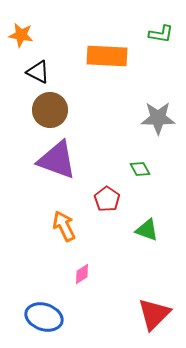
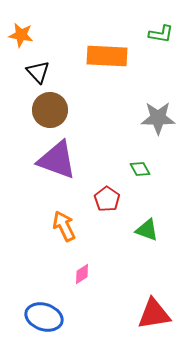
black triangle: rotated 20 degrees clockwise
red triangle: rotated 36 degrees clockwise
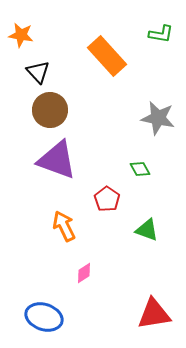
orange rectangle: rotated 45 degrees clockwise
gray star: rotated 12 degrees clockwise
pink diamond: moved 2 px right, 1 px up
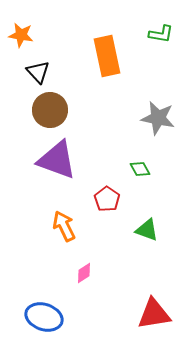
orange rectangle: rotated 30 degrees clockwise
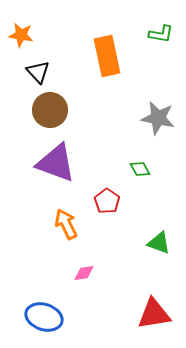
purple triangle: moved 1 px left, 3 px down
red pentagon: moved 2 px down
orange arrow: moved 2 px right, 2 px up
green triangle: moved 12 px right, 13 px down
pink diamond: rotated 25 degrees clockwise
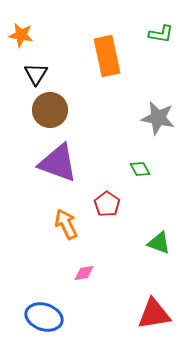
black triangle: moved 2 px left, 2 px down; rotated 15 degrees clockwise
purple triangle: moved 2 px right
red pentagon: moved 3 px down
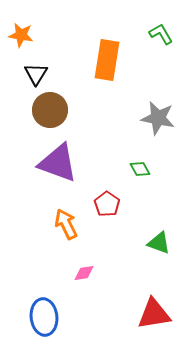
green L-shape: rotated 130 degrees counterclockwise
orange rectangle: moved 4 px down; rotated 21 degrees clockwise
blue ellipse: rotated 66 degrees clockwise
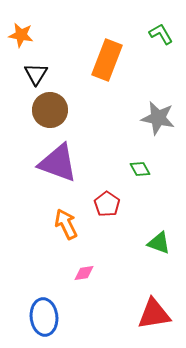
orange rectangle: rotated 12 degrees clockwise
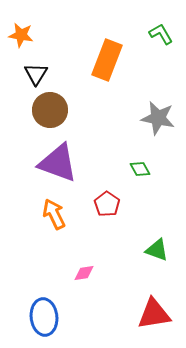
orange arrow: moved 12 px left, 10 px up
green triangle: moved 2 px left, 7 px down
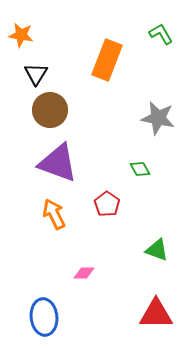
pink diamond: rotated 10 degrees clockwise
red triangle: moved 2 px right; rotated 9 degrees clockwise
